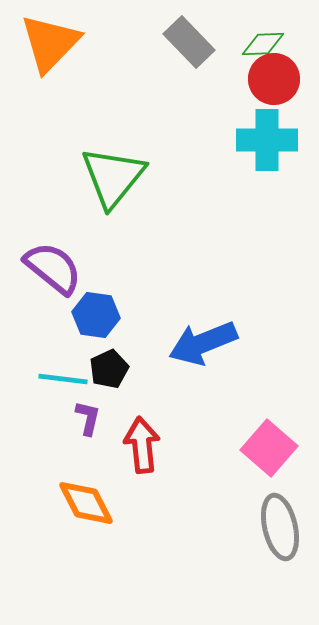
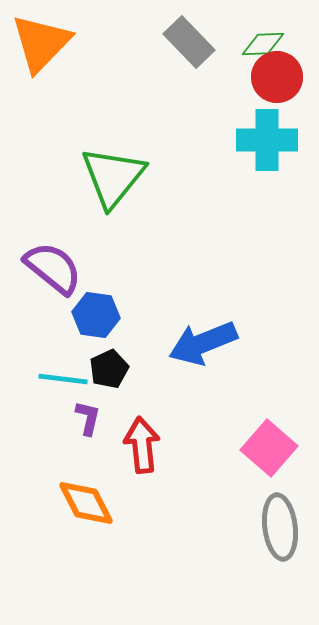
orange triangle: moved 9 px left
red circle: moved 3 px right, 2 px up
gray ellipse: rotated 6 degrees clockwise
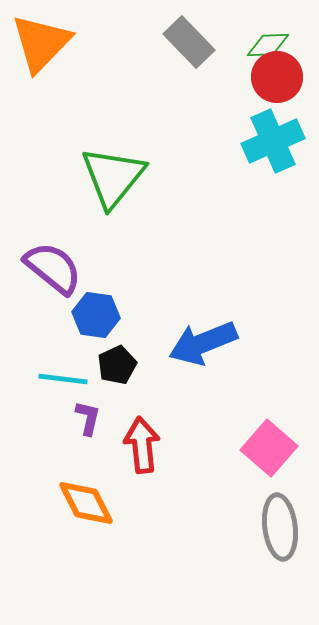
green diamond: moved 5 px right, 1 px down
cyan cross: moved 6 px right, 1 px down; rotated 24 degrees counterclockwise
black pentagon: moved 8 px right, 4 px up
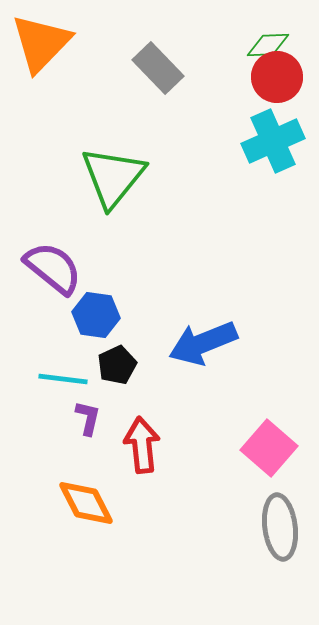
gray rectangle: moved 31 px left, 26 px down
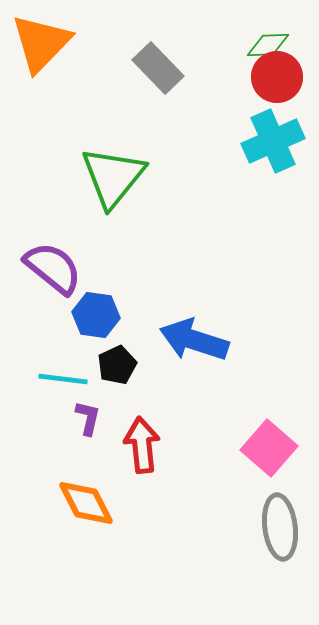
blue arrow: moved 9 px left, 3 px up; rotated 40 degrees clockwise
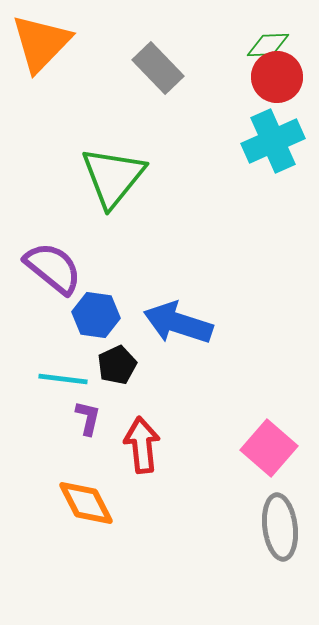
blue arrow: moved 16 px left, 17 px up
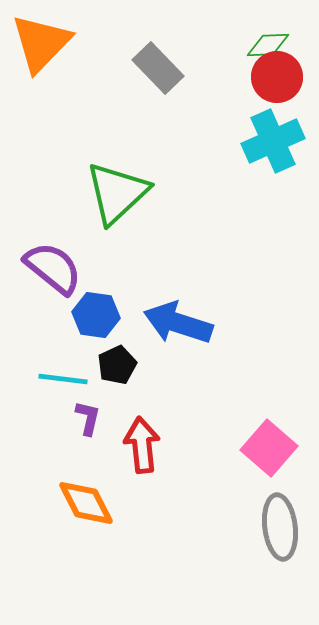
green triangle: moved 4 px right, 16 px down; rotated 8 degrees clockwise
